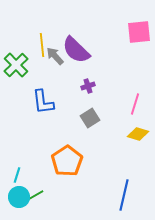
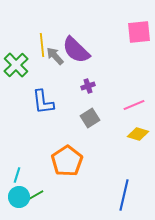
pink line: moved 1 px left, 1 px down; rotated 50 degrees clockwise
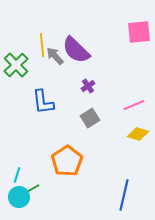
purple cross: rotated 16 degrees counterclockwise
green line: moved 4 px left, 6 px up
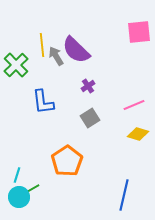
gray arrow: moved 1 px right; rotated 12 degrees clockwise
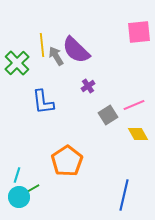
green cross: moved 1 px right, 2 px up
gray square: moved 18 px right, 3 px up
yellow diamond: rotated 45 degrees clockwise
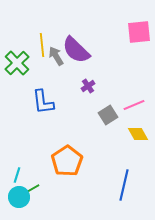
blue line: moved 10 px up
